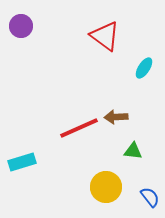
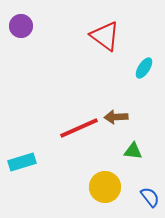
yellow circle: moved 1 px left
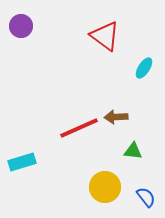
blue semicircle: moved 4 px left
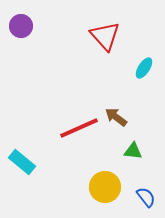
red triangle: rotated 12 degrees clockwise
brown arrow: rotated 40 degrees clockwise
cyan rectangle: rotated 56 degrees clockwise
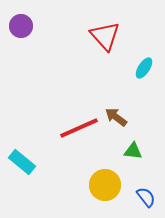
yellow circle: moved 2 px up
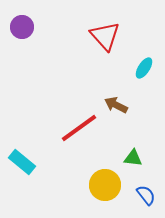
purple circle: moved 1 px right, 1 px down
brown arrow: moved 12 px up; rotated 10 degrees counterclockwise
red line: rotated 12 degrees counterclockwise
green triangle: moved 7 px down
blue semicircle: moved 2 px up
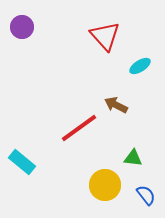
cyan ellipse: moved 4 px left, 2 px up; rotated 25 degrees clockwise
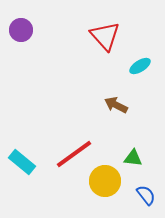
purple circle: moved 1 px left, 3 px down
red line: moved 5 px left, 26 px down
yellow circle: moved 4 px up
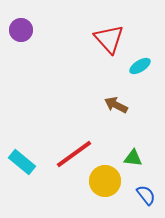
red triangle: moved 4 px right, 3 px down
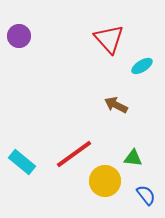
purple circle: moved 2 px left, 6 px down
cyan ellipse: moved 2 px right
